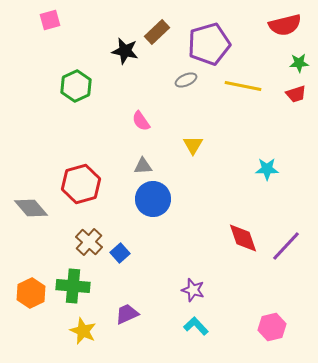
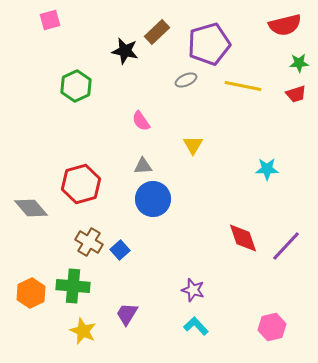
brown cross: rotated 12 degrees counterclockwise
blue square: moved 3 px up
purple trapezoid: rotated 35 degrees counterclockwise
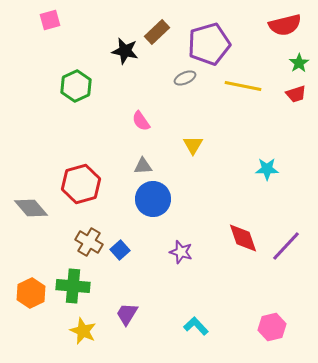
green star: rotated 30 degrees counterclockwise
gray ellipse: moved 1 px left, 2 px up
purple star: moved 12 px left, 38 px up
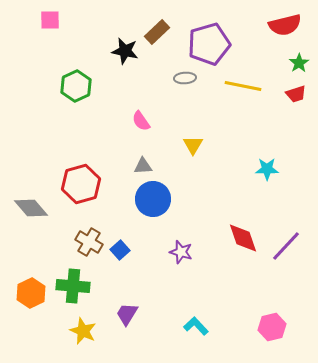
pink square: rotated 15 degrees clockwise
gray ellipse: rotated 20 degrees clockwise
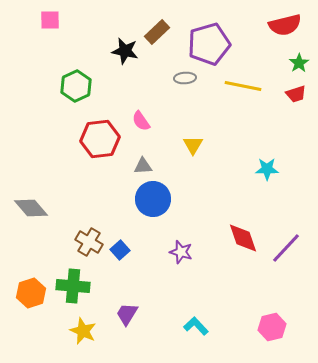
red hexagon: moved 19 px right, 45 px up; rotated 9 degrees clockwise
purple line: moved 2 px down
orange hexagon: rotated 8 degrees clockwise
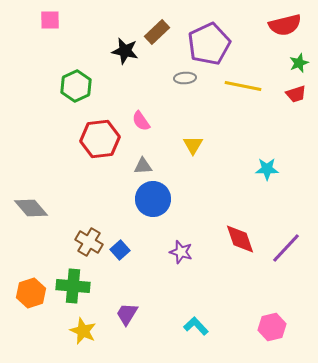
purple pentagon: rotated 9 degrees counterclockwise
green star: rotated 12 degrees clockwise
red diamond: moved 3 px left, 1 px down
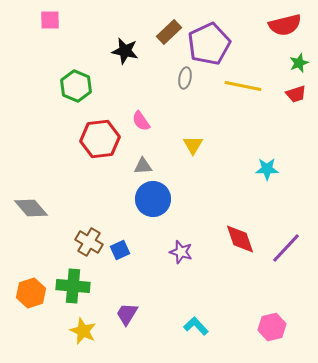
brown rectangle: moved 12 px right
gray ellipse: rotated 75 degrees counterclockwise
green hexagon: rotated 12 degrees counterclockwise
blue square: rotated 18 degrees clockwise
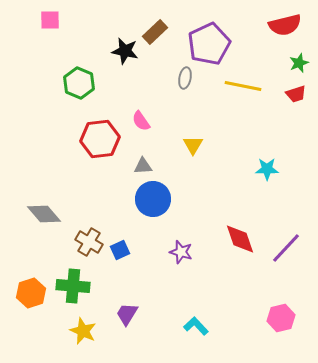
brown rectangle: moved 14 px left
green hexagon: moved 3 px right, 3 px up
gray diamond: moved 13 px right, 6 px down
pink hexagon: moved 9 px right, 9 px up
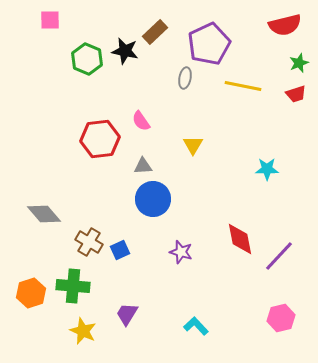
green hexagon: moved 8 px right, 24 px up
red diamond: rotated 8 degrees clockwise
purple line: moved 7 px left, 8 px down
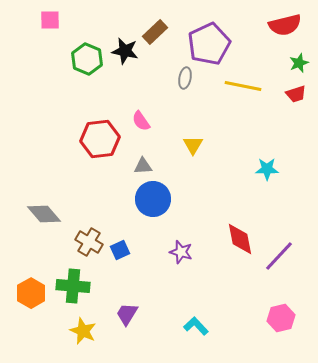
orange hexagon: rotated 12 degrees counterclockwise
